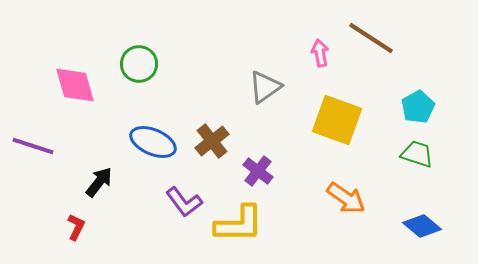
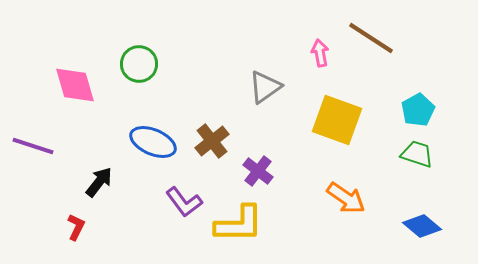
cyan pentagon: moved 3 px down
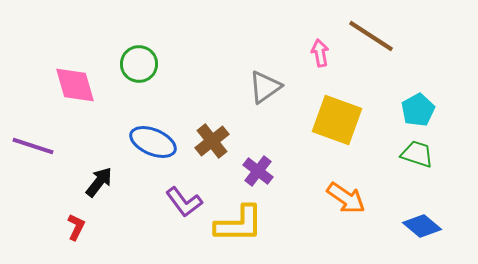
brown line: moved 2 px up
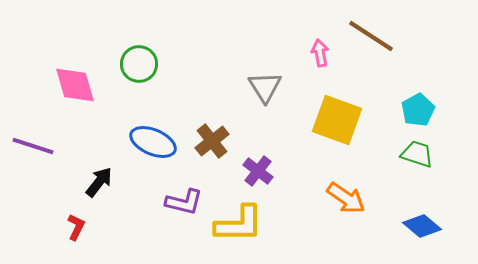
gray triangle: rotated 27 degrees counterclockwise
purple L-shape: rotated 39 degrees counterclockwise
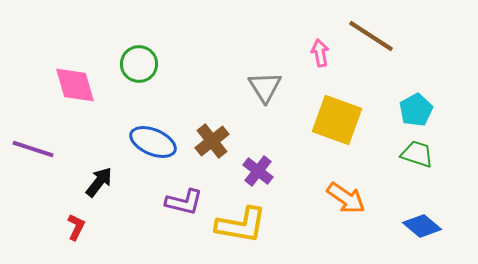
cyan pentagon: moved 2 px left
purple line: moved 3 px down
yellow L-shape: moved 2 px right, 1 px down; rotated 10 degrees clockwise
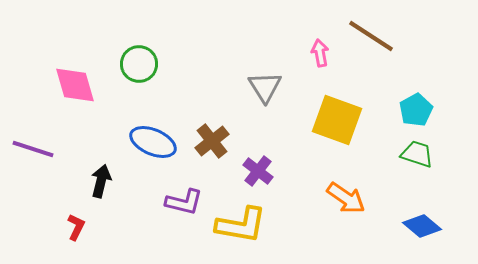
black arrow: moved 2 px right, 1 px up; rotated 24 degrees counterclockwise
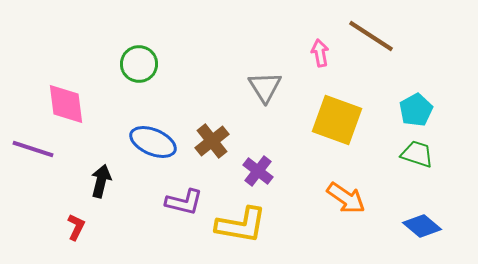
pink diamond: moved 9 px left, 19 px down; rotated 9 degrees clockwise
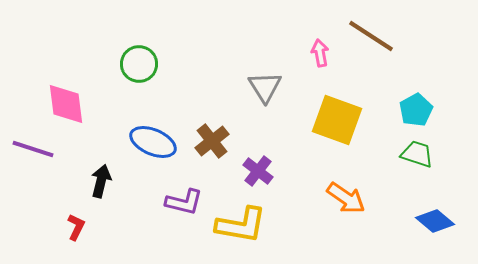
blue diamond: moved 13 px right, 5 px up
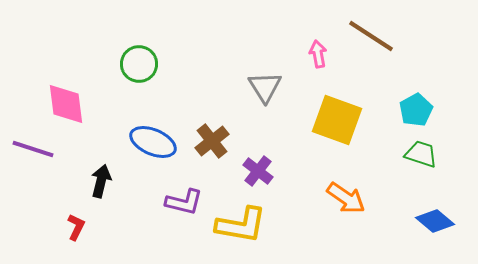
pink arrow: moved 2 px left, 1 px down
green trapezoid: moved 4 px right
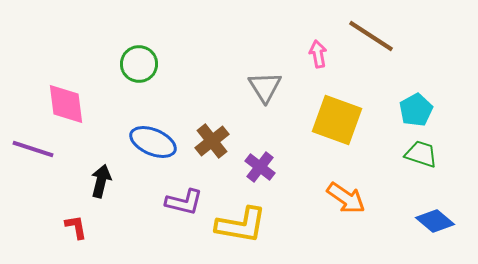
purple cross: moved 2 px right, 4 px up
red L-shape: rotated 36 degrees counterclockwise
